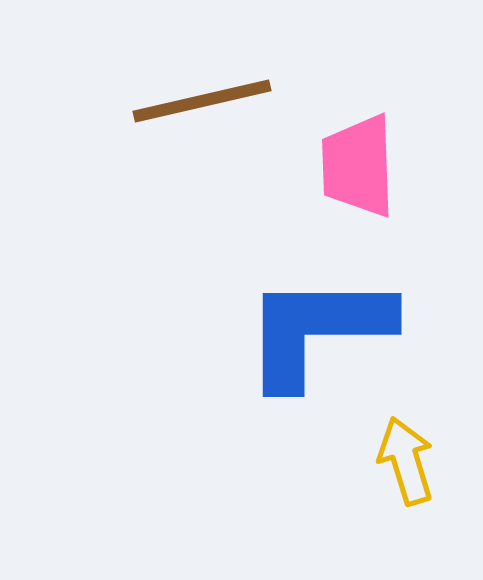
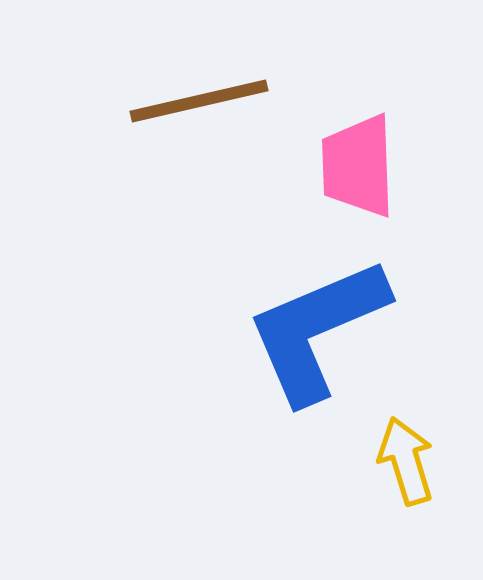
brown line: moved 3 px left
blue L-shape: rotated 23 degrees counterclockwise
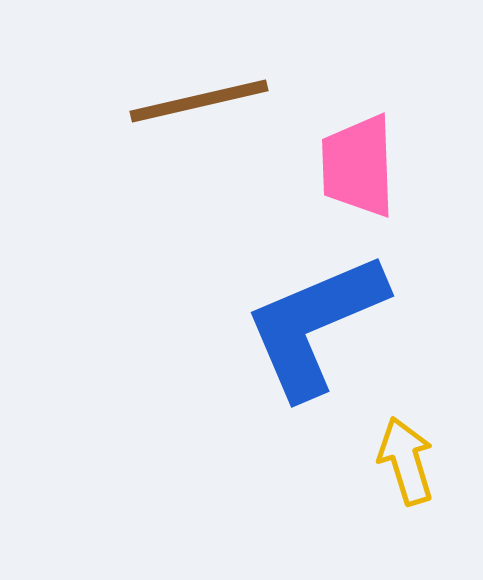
blue L-shape: moved 2 px left, 5 px up
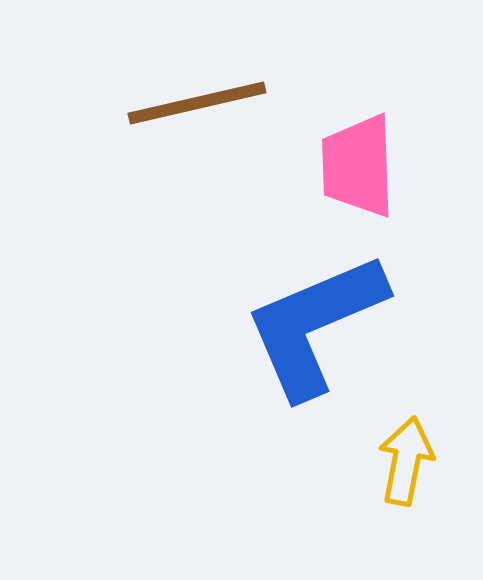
brown line: moved 2 px left, 2 px down
yellow arrow: rotated 28 degrees clockwise
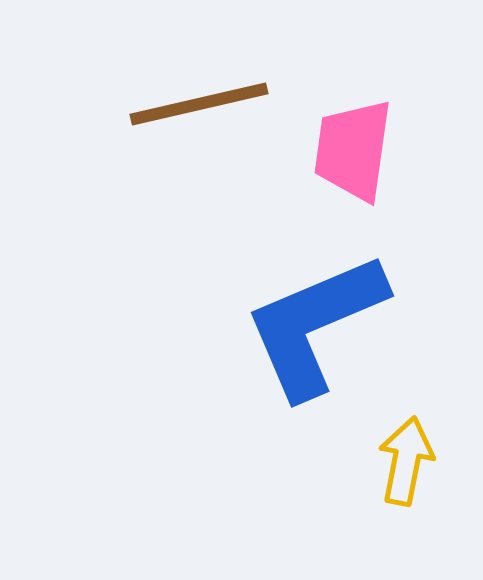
brown line: moved 2 px right, 1 px down
pink trapezoid: moved 5 px left, 16 px up; rotated 10 degrees clockwise
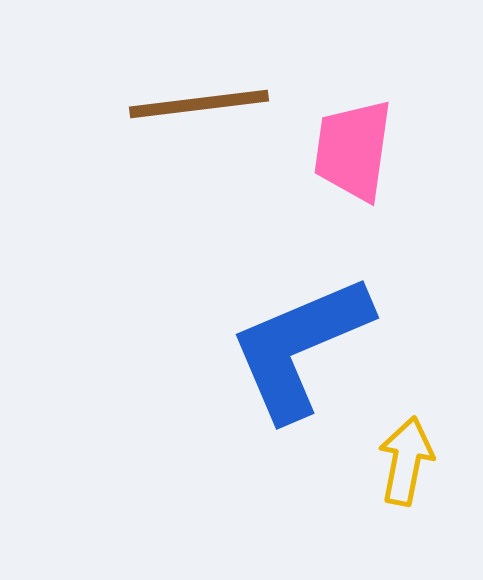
brown line: rotated 6 degrees clockwise
blue L-shape: moved 15 px left, 22 px down
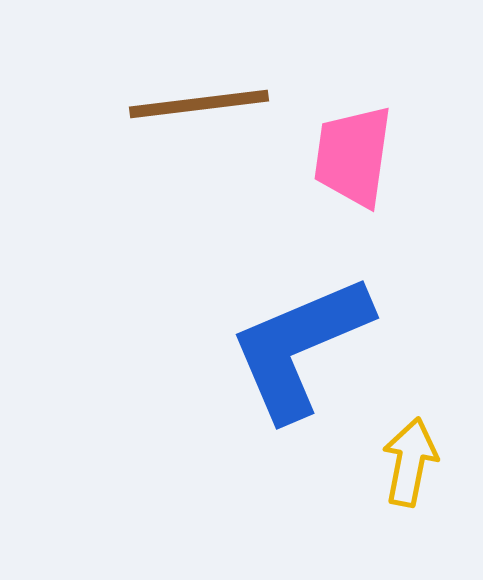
pink trapezoid: moved 6 px down
yellow arrow: moved 4 px right, 1 px down
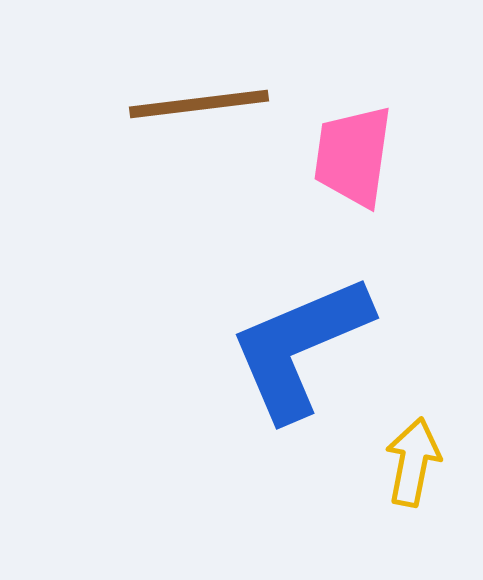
yellow arrow: moved 3 px right
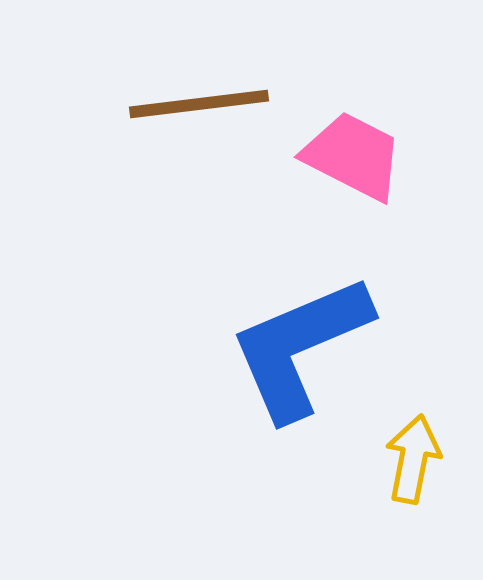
pink trapezoid: rotated 109 degrees clockwise
yellow arrow: moved 3 px up
